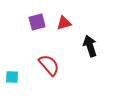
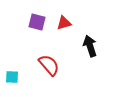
purple square: rotated 30 degrees clockwise
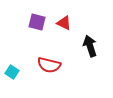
red triangle: rotated 42 degrees clockwise
red semicircle: rotated 145 degrees clockwise
cyan square: moved 5 px up; rotated 32 degrees clockwise
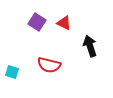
purple square: rotated 18 degrees clockwise
cyan square: rotated 16 degrees counterclockwise
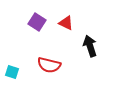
red triangle: moved 2 px right
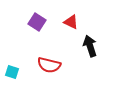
red triangle: moved 5 px right, 1 px up
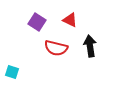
red triangle: moved 1 px left, 2 px up
black arrow: rotated 10 degrees clockwise
red semicircle: moved 7 px right, 17 px up
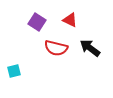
black arrow: moved 2 px down; rotated 45 degrees counterclockwise
cyan square: moved 2 px right, 1 px up; rotated 32 degrees counterclockwise
